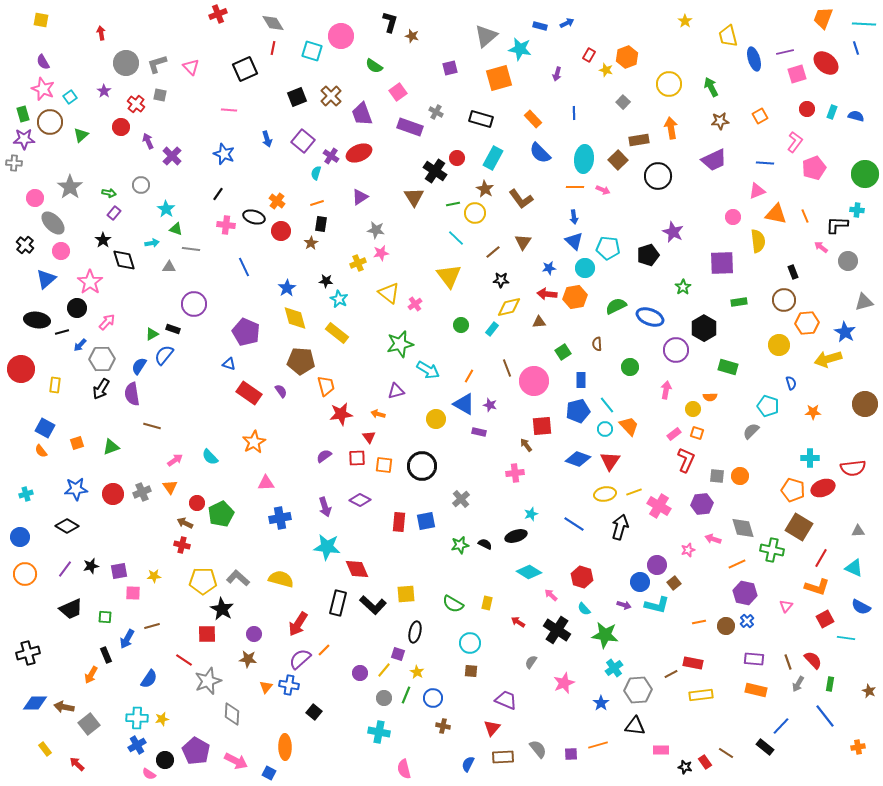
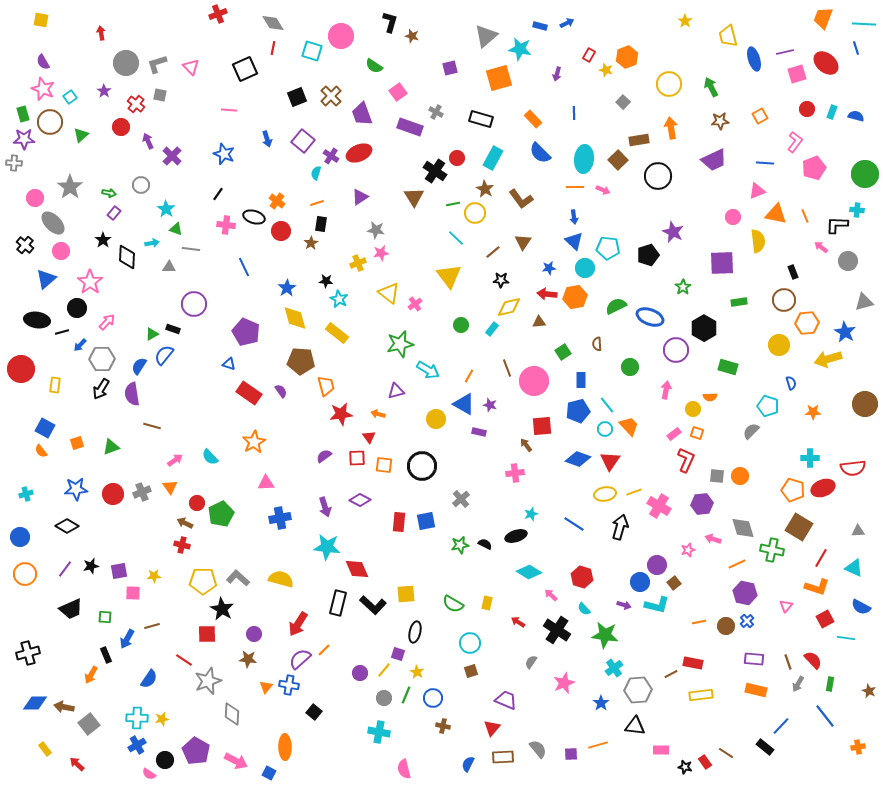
black diamond at (124, 260): moved 3 px right, 3 px up; rotated 20 degrees clockwise
brown square at (471, 671): rotated 24 degrees counterclockwise
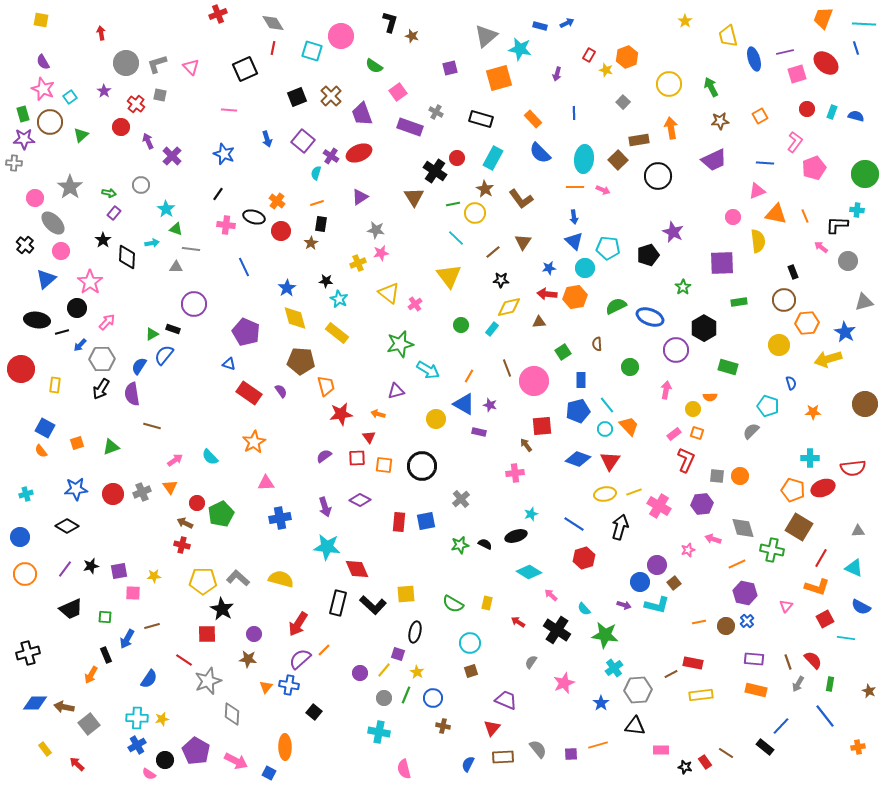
gray triangle at (169, 267): moved 7 px right
red hexagon at (582, 577): moved 2 px right, 19 px up; rotated 25 degrees clockwise
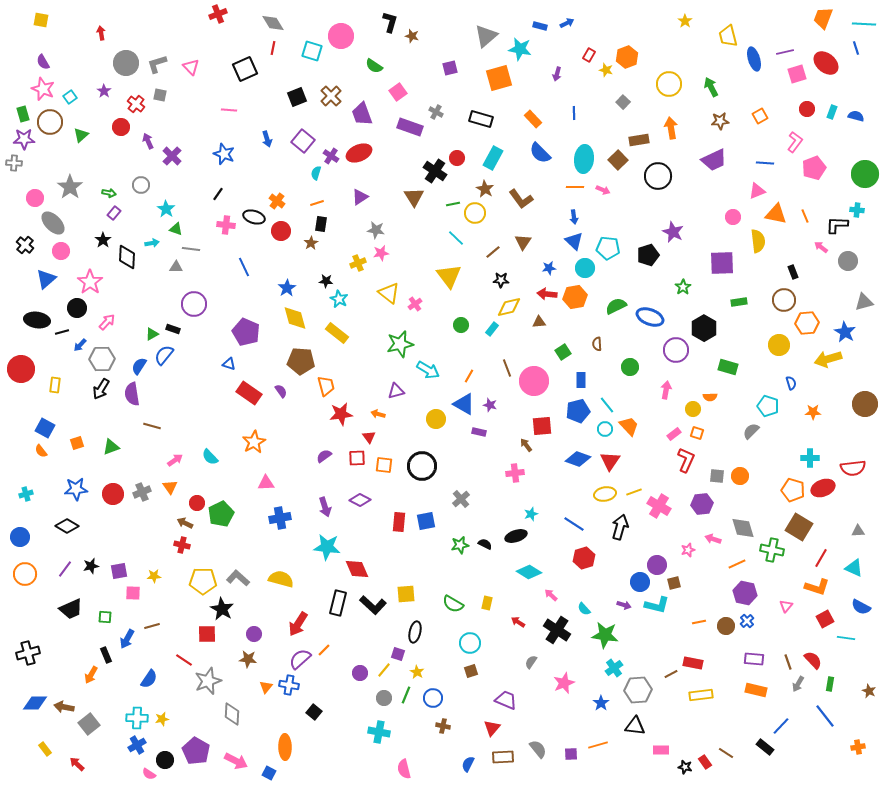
brown square at (674, 583): rotated 24 degrees clockwise
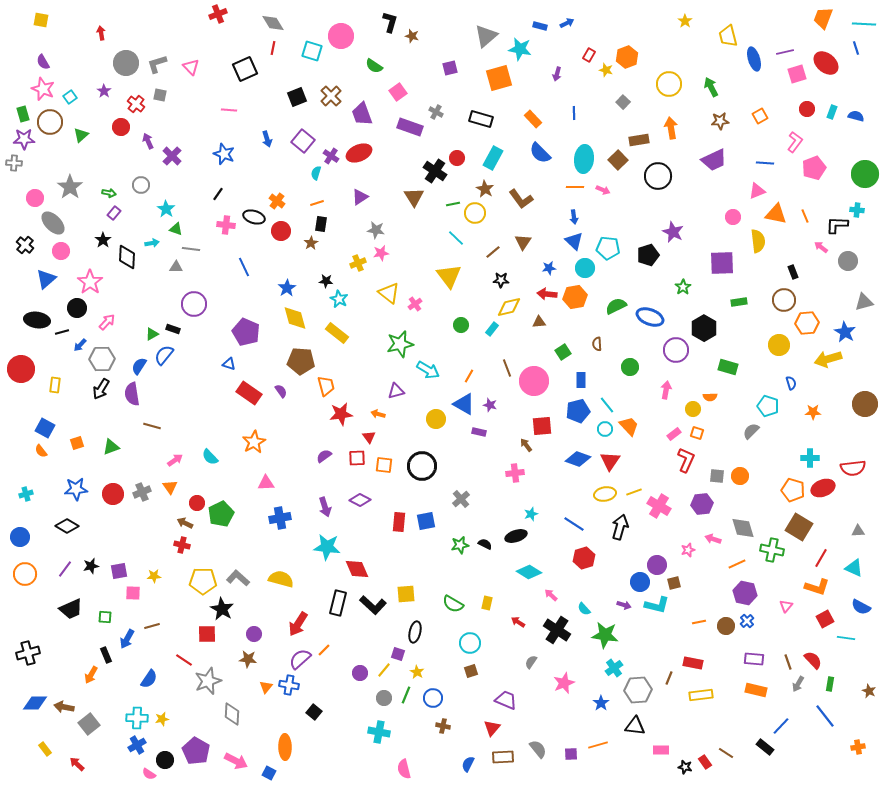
brown line at (671, 674): moved 2 px left, 4 px down; rotated 40 degrees counterclockwise
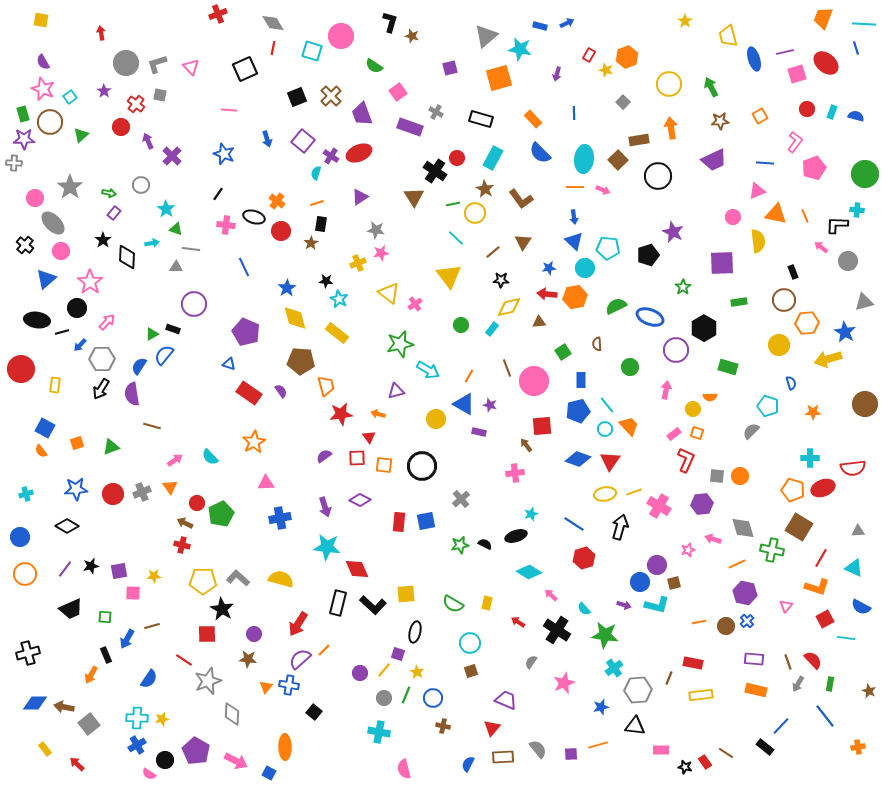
blue star at (601, 703): moved 4 px down; rotated 21 degrees clockwise
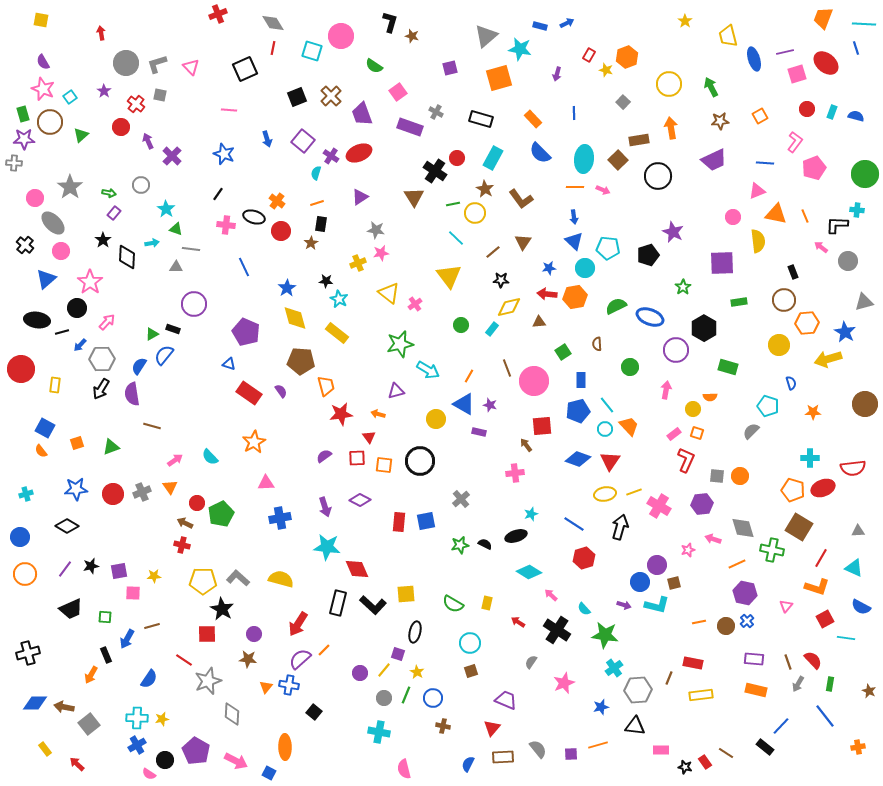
black circle at (422, 466): moved 2 px left, 5 px up
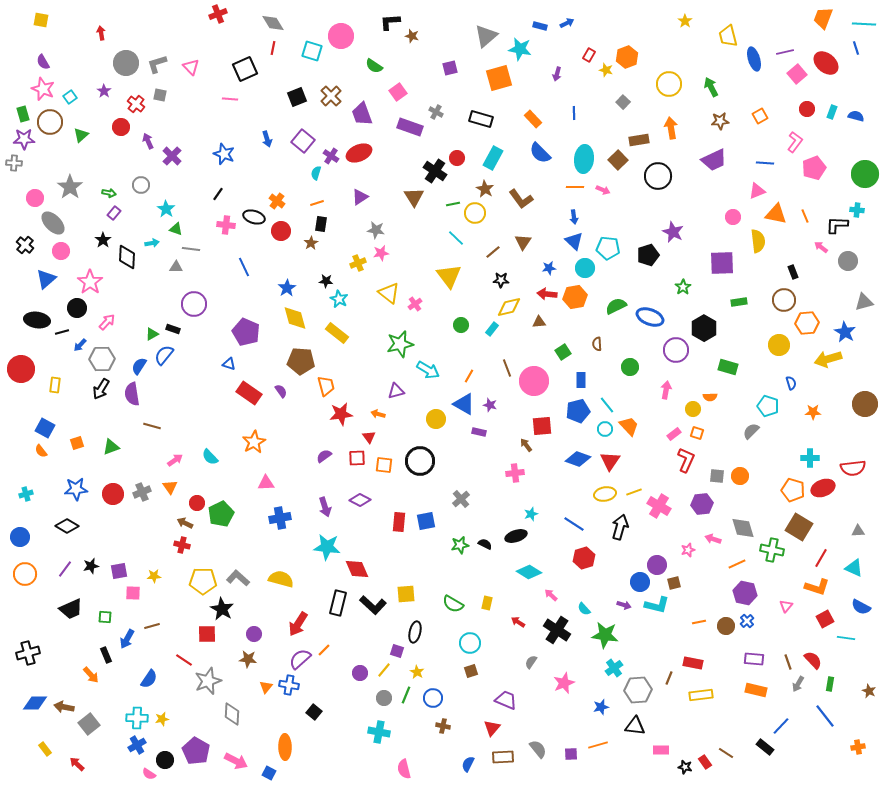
black L-shape at (390, 22): rotated 110 degrees counterclockwise
pink square at (797, 74): rotated 24 degrees counterclockwise
pink line at (229, 110): moved 1 px right, 11 px up
purple square at (398, 654): moved 1 px left, 3 px up
orange arrow at (91, 675): rotated 72 degrees counterclockwise
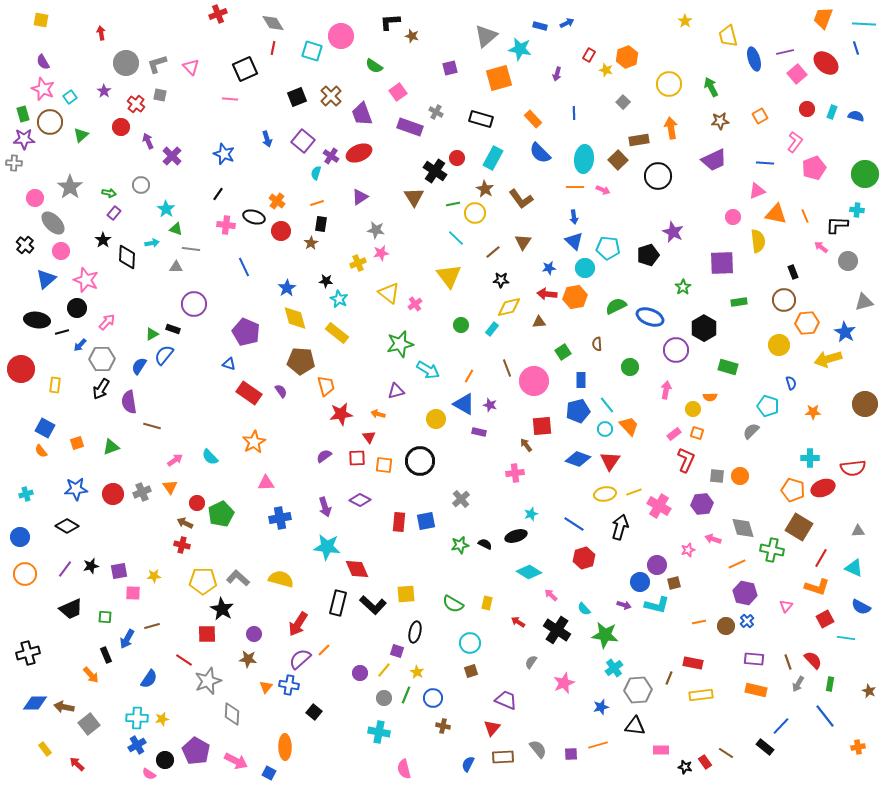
pink star at (90, 282): moved 4 px left, 2 px up; rotated 15 degrees counterclockwise
purple semicircle at (132, 394): moved 3 px left, 8 px down
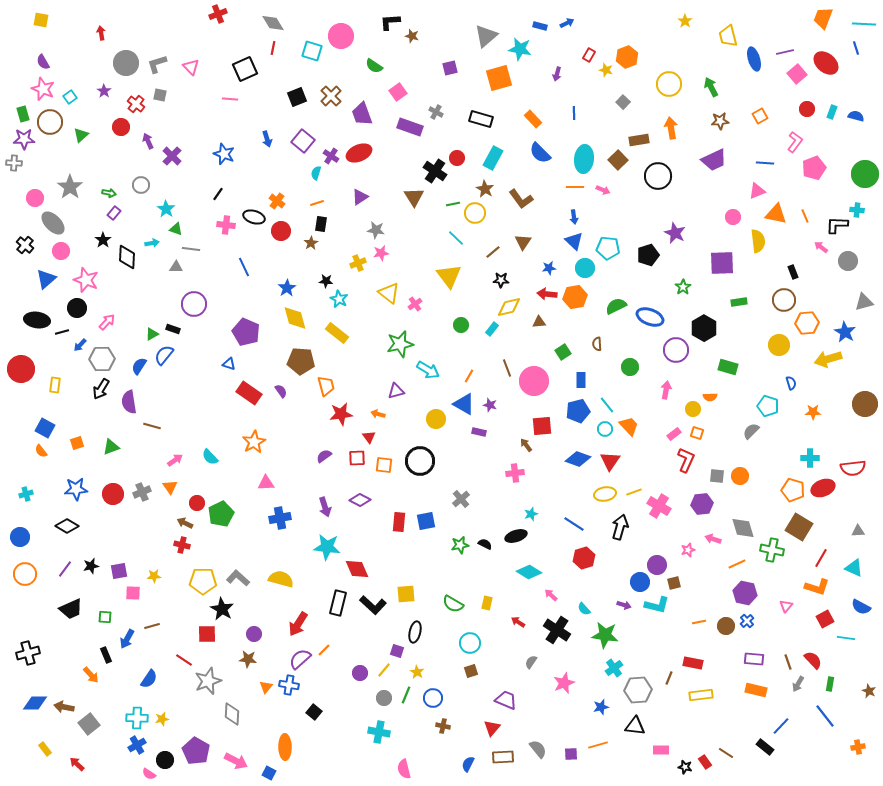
purple star at (673, 232): moved 2 px right, 1 px down
